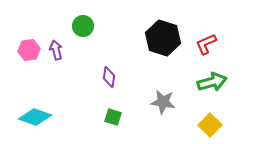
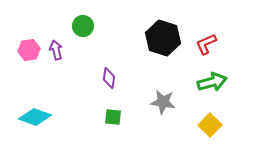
purple diamond: moved 1 px down
green square: rotated 12 degrees counterclockwise
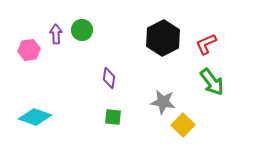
green circle: moved 1 px left, 4 px down
black hexagon: rotated 16 degrees clockwise
purple arrow: moved 16 px up; rotated 12 degrees clockwise
green arrow: rotated 68 degrees clockwise
yellow square: moved 27 px left
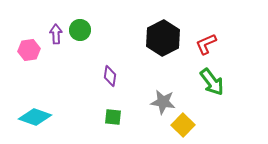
green circle: moved 2 px left
purple diamond: moved 1 px right, 2 px up
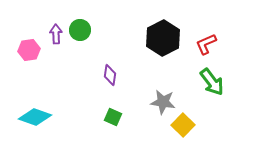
purple diamond: moved 1 px up
green square: rotated 18 degrees clockwise
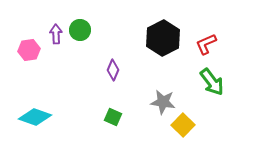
purple diamond: moved 3 px right, 5 px up; rotated 15 degrees clockwise
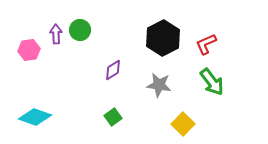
purple diamond: rotated 35 degrees clockwise
gray star: moved 4 px left, 17 px up
green square: rotated 30 degrees clockwise
yellow square: moved 1 px up
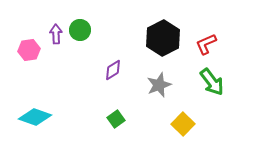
gray star: rotated 30 degrees counterclockwise
green square: moved 3 px right, 2 px down
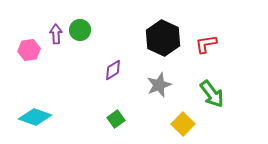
black hexagon: rotated 8 degrees counterclockwise
red L-shape: rotated 15 degrees clockwise
green arrow: moved 12 px down
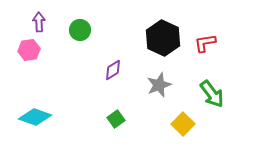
purple arrow: moved 17 px left, 12 px up
red L-shape: moved 1 px left, 1 px up
